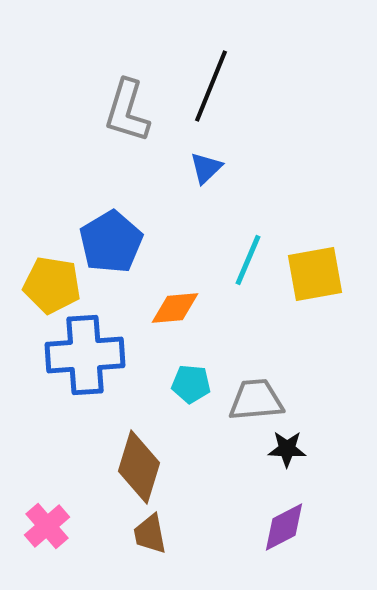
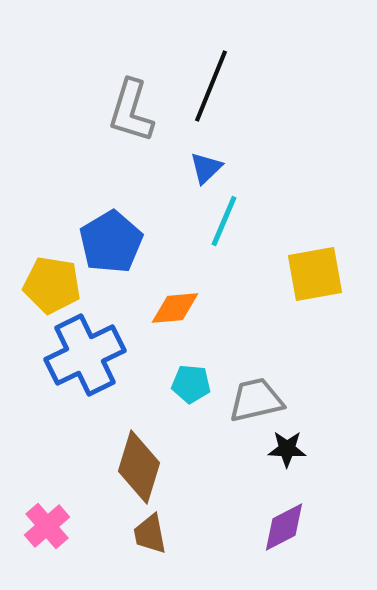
gray L-shape: moved 4 px right
cyan line: moved 24 px left, 39 px up
blue cross: rotated 22 degrees counterclockwise
gray trapezoid: rotated 8 degrees counterclockwise
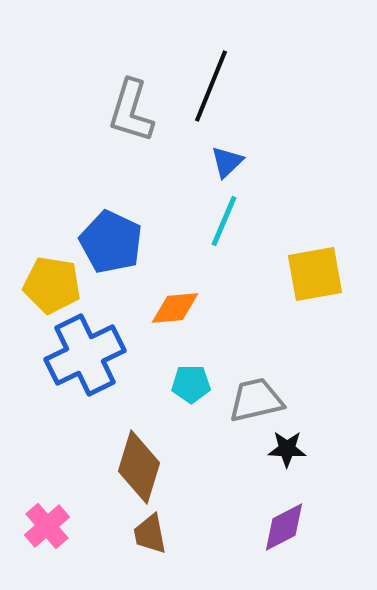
blue triangle: moved 21 px right, 6 px up
blue pentagon: rotated 16 degrees counterclockwise
cyan pentagon: rotated 6 degrees counterclockwise
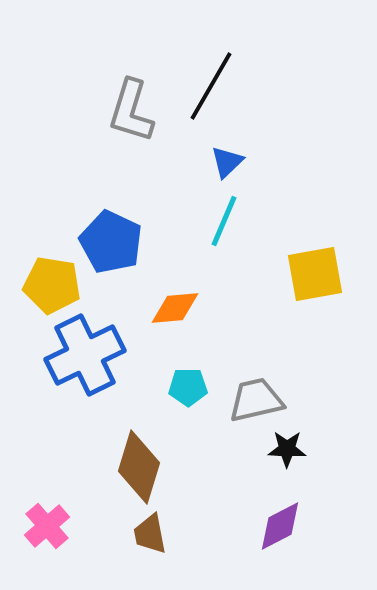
black line: rotated 8 degrees clockwise
cyan pentagon: moved 3 px left, 3 px down
purple diamond: moved 4 px left, 1 px up
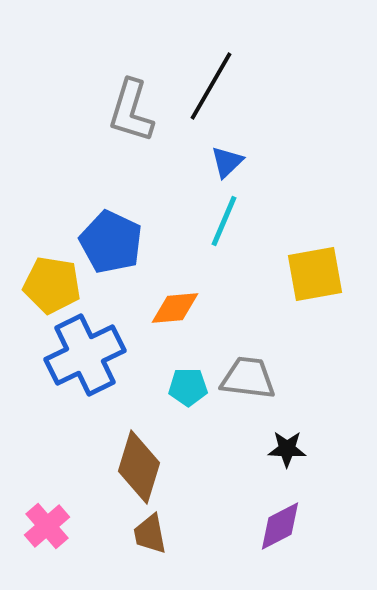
gray trapezoid: moved 8 px left, 22 px up; rotated 20 degrees clockwise
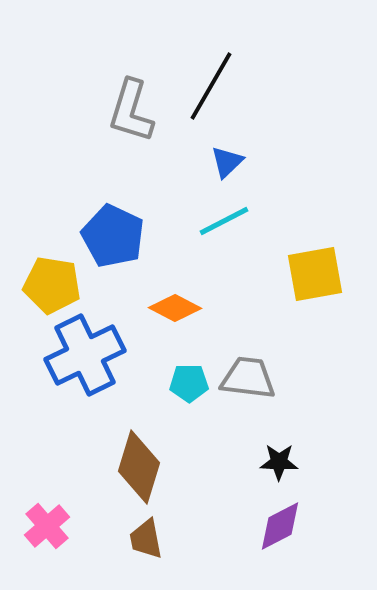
cyan line: rotated 40 degrees clockwise
blue pentagon: moved 2 px right, 6 px up
orange diamond: rotated 33 degrees clockwise
cyan pentagon: moved 1 px right, 4 px up
black star: moved 8 px left, 13 px down
brown trapezoid: moved 4 px left, 5 px down
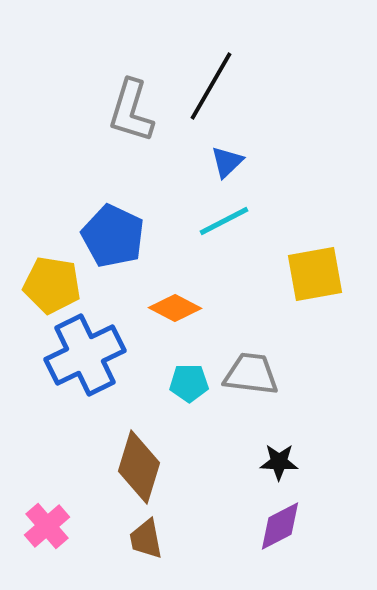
gray trapezoid: moved 3 px right, 4 px up
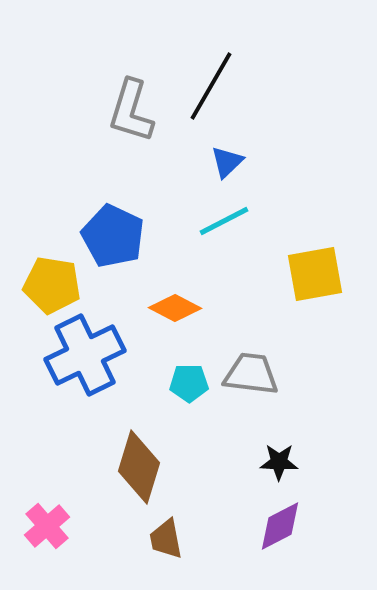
brown trapezoid: moved 20 px right
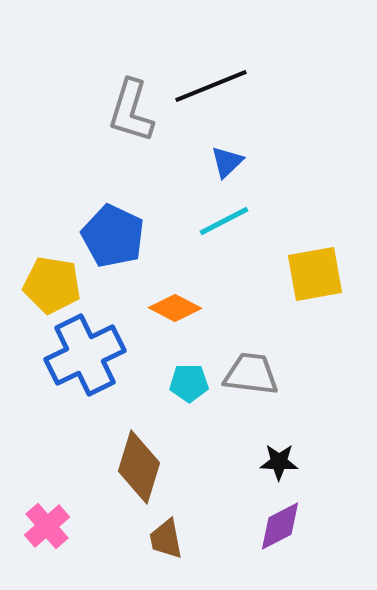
black line: rotated 38 degrees clockwise
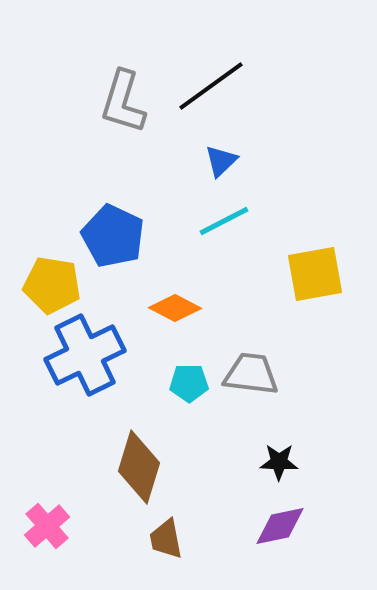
black line: rotated 14 degrees counterclockwise
gray L-shape: moved 8 px left, 9 px up
blue triangle: moved 6 px left, 1 px up
purple diamond: rotated 16 degrees clockwise
